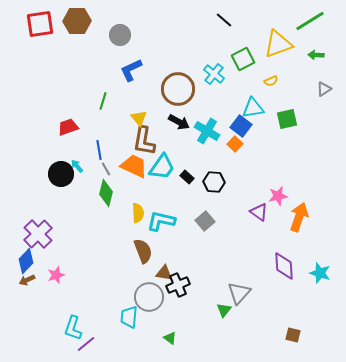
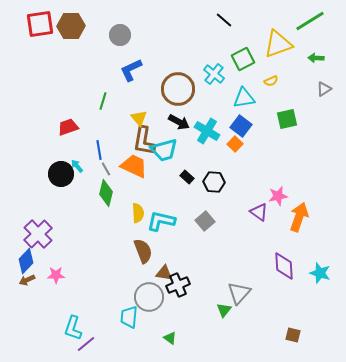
brown hexagon at (77, 21): moved 6 px left, 5 px down
green arrow at (316, 55): moved 3 px down
cyan triangle at (253, 108): moved 9 px left, 10 px up
cyan trapezoid at (162, 167): moved 2 px right, 17 px up; rotated 40 degrees clockwise
pink star at (56, 275): rotated 18 degrees clockwise
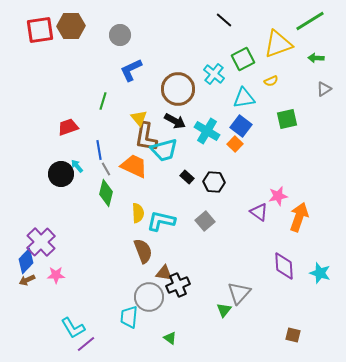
red square at (40, 24): moved 6 px down
black arrow at (179, 122): moved 4 px left, 1 px up
brown L-shape at (144, 141): moved 2 px right, 4 px up
purple cross at (38, 234): moved 3 px right, 8 px down
cyan L-shape at (73, 328): rotated 50 degrees counterclockwise
